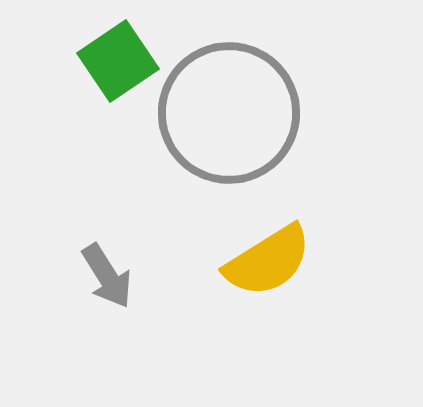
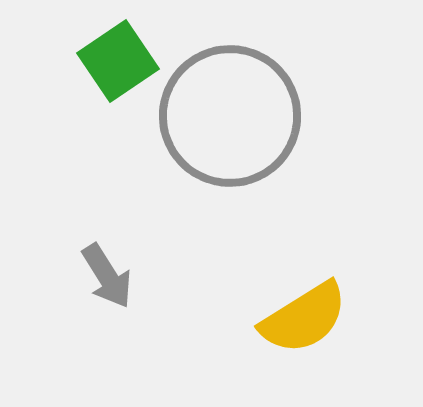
gray circle: moved 1 px right, 3 px down
yellow semicircle: moved 36 px right, 57 px down
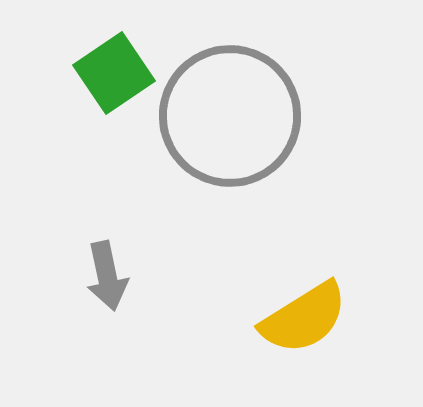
green square: moved 4 px left, 12 px down
gray arrow: rotated 20 degrees clockwise
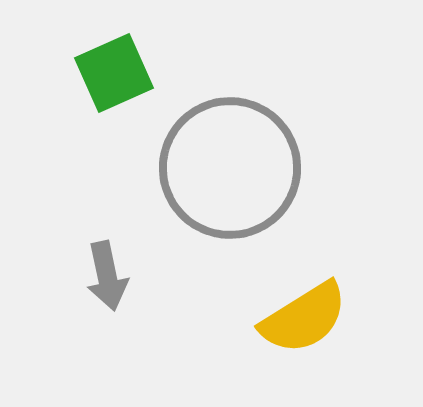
green square: rotated 10 degrees clockwise
gray circle: moved 52 px down
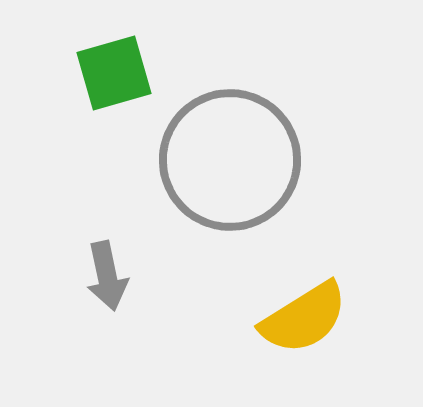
green square: rotated 8 degrees clockwise
gray circle: moved 8 px up
